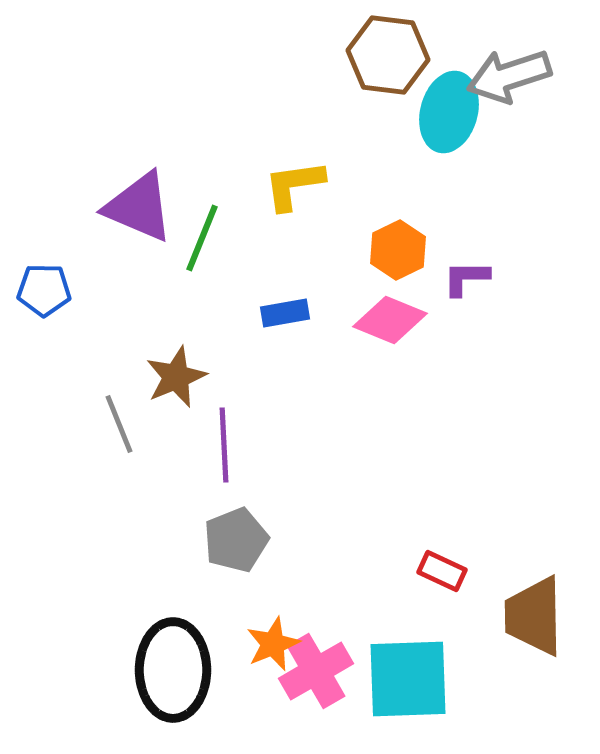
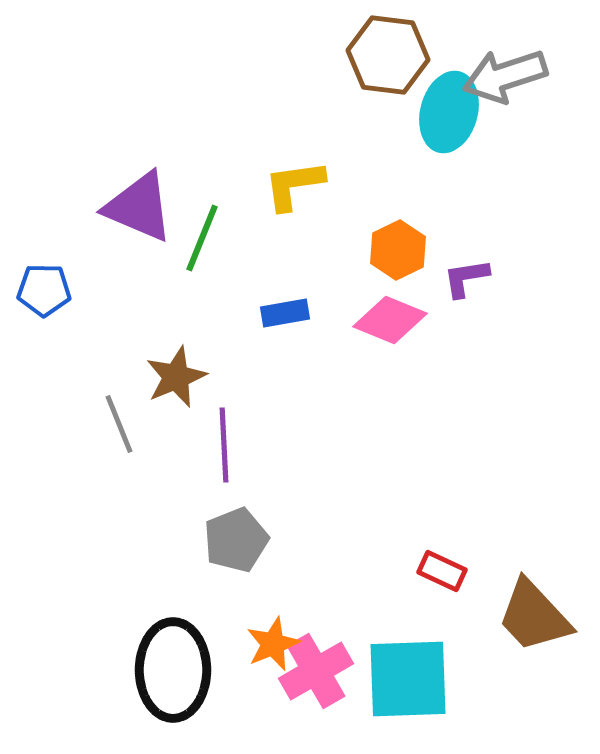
gray arrow: moved 4 px left
purple L-shape: rotated 9 degrees counterclockwise
brown trapezoid: rotated 42 degrees counterclockwise
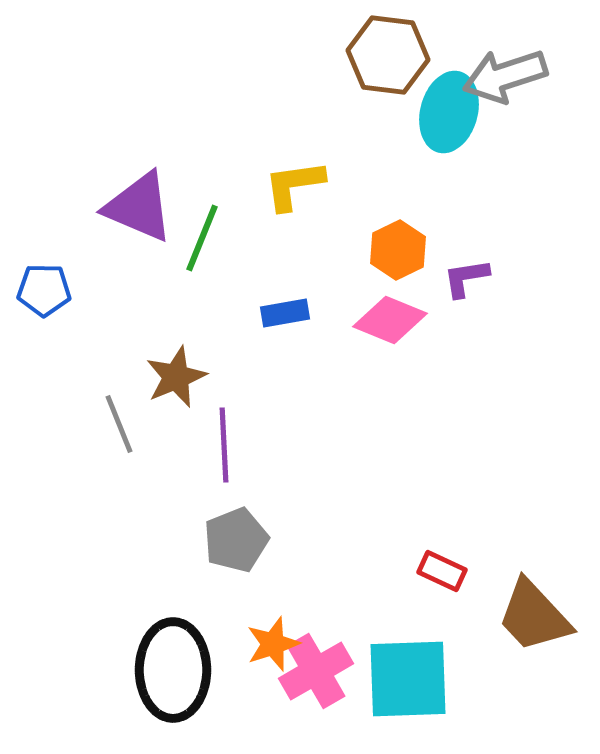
orange star: rotated 4 degrees clockwise
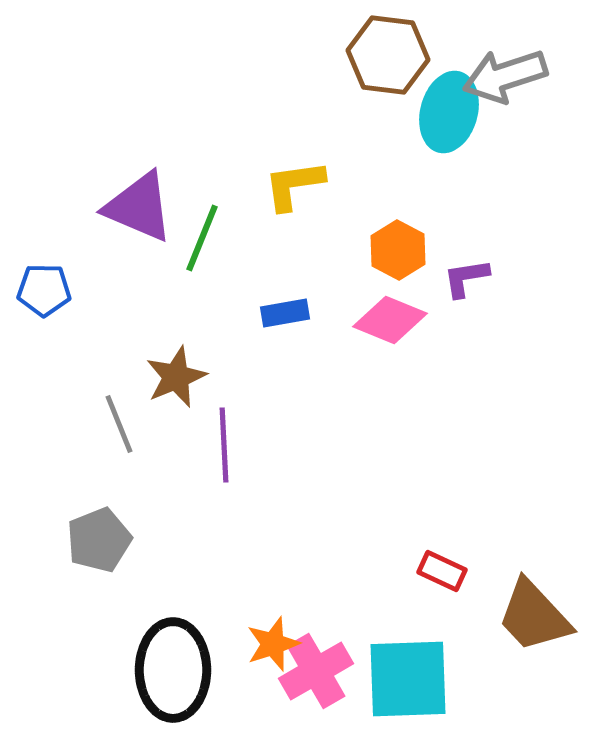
orange hexagon: rotated 6 degrees counterclockwise
gray pentagon: moved 137 px left
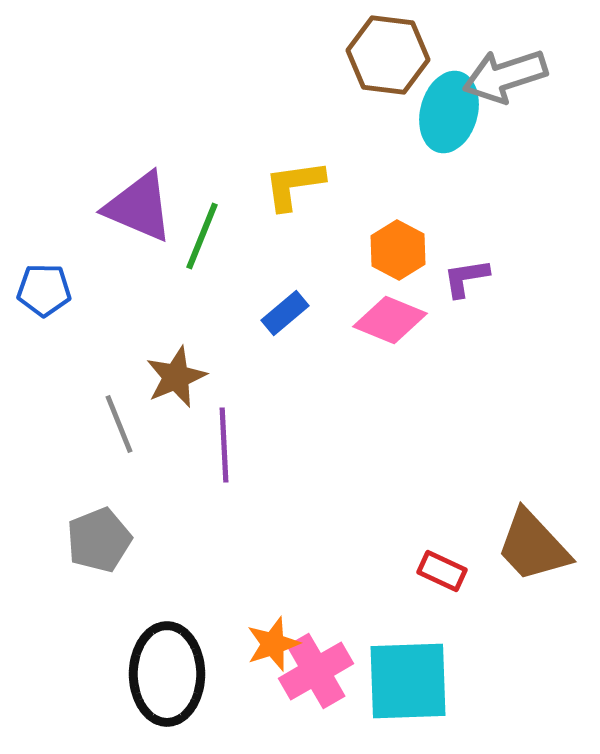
green line: moved 2 px up
blue rectangle: rotated 30 degrees counterclockwise
brown trapezoid: moved 1 px left, 70 px up
black ellipse: moved 6 px left, 4 px down
cyan square: moved 2 px down
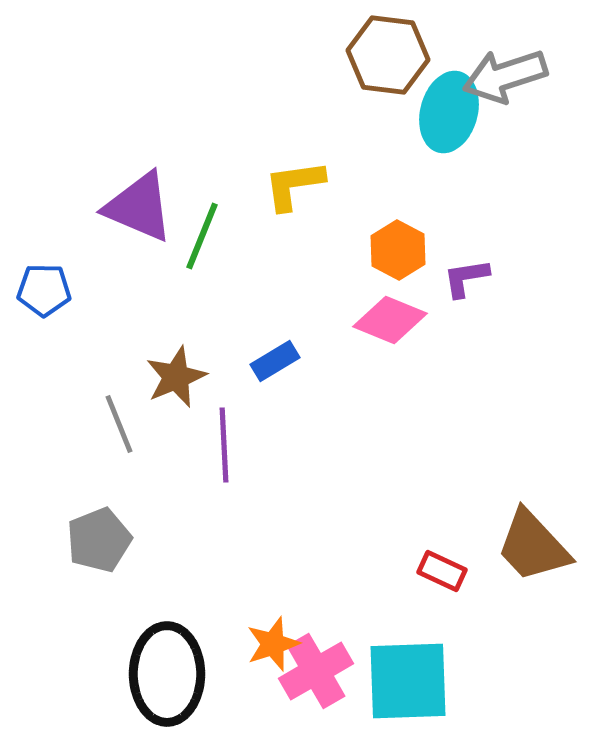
blue rectangle: moved 10 px left, 48 px down; rotated 9 degrees clockwise
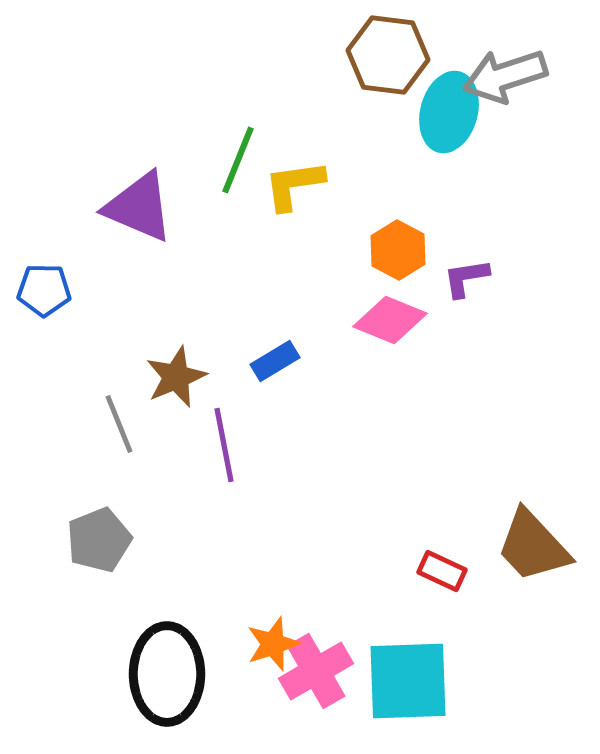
green line: moved 36 px right, 76 px up
purple line: rotated 8 degrees counterclockwise
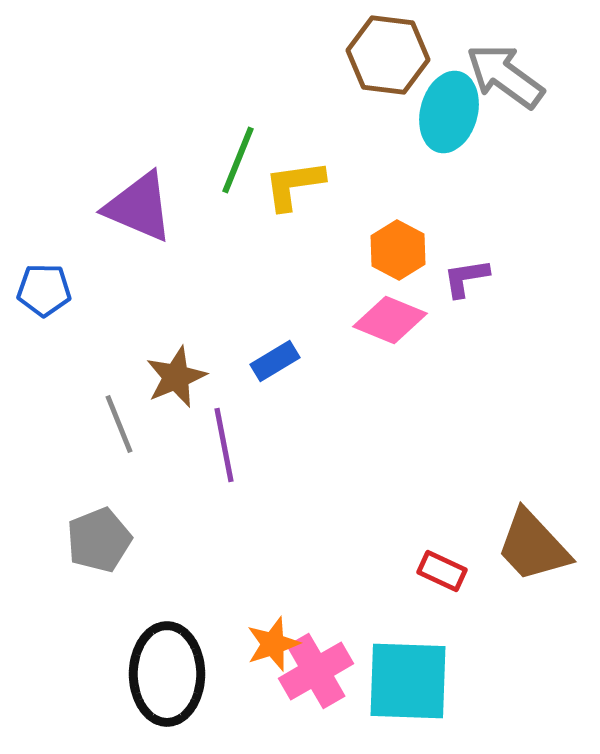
gray arrow: rotated 54 degrees clockwise
cyan square: rotated 4 degrees clockwise
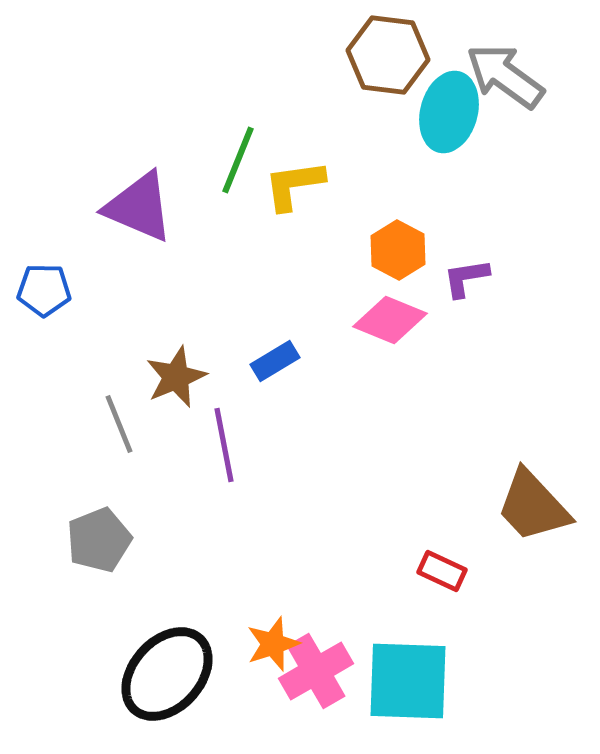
brown trapezoid: moved 40 px up
black ellipse: rotated 42 degrees clockwise
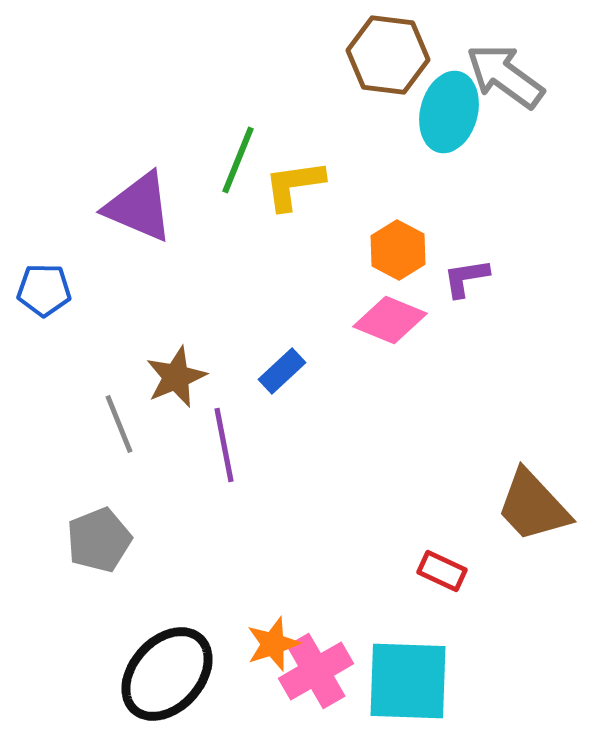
blue rectangle: moved 7 px right, 10 px down; rotated 12 degrees counterclockwise
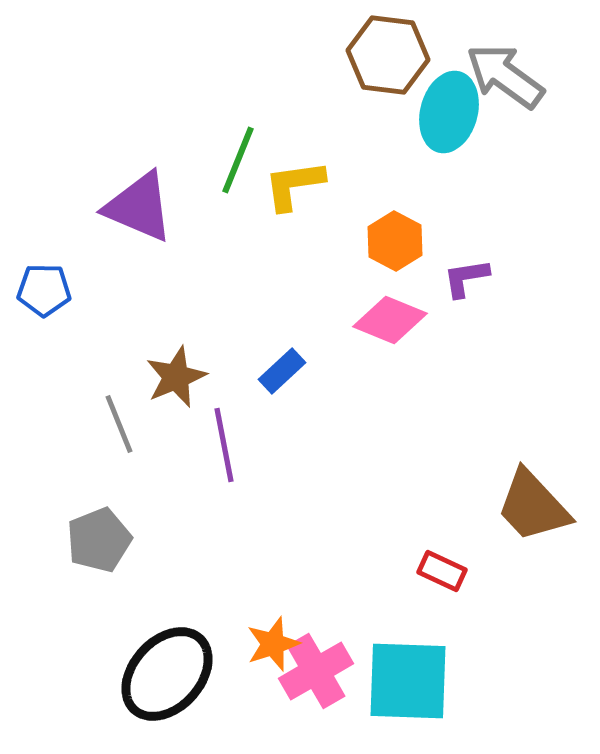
orange hexagon: moved 3 px left, 9 px up
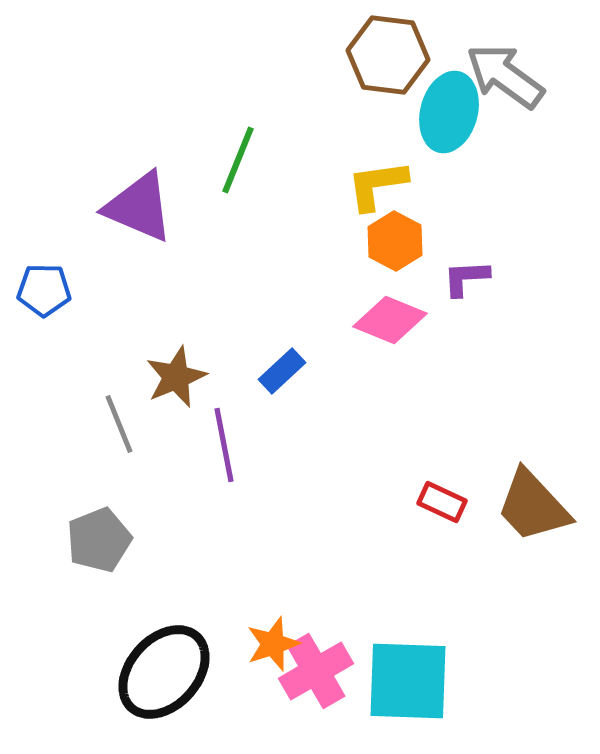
yellow L-shape: moved 83 px right
purple L-shape: rotated 6 degrees clockwise
red rectangle: moved 69 px up
black ellipse: moved 3 px left, 2 px up
